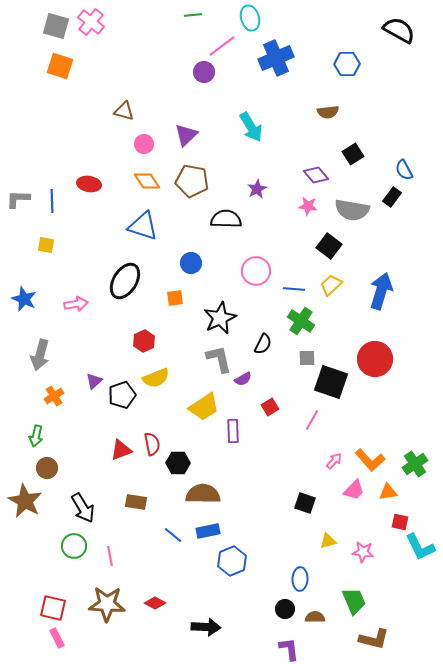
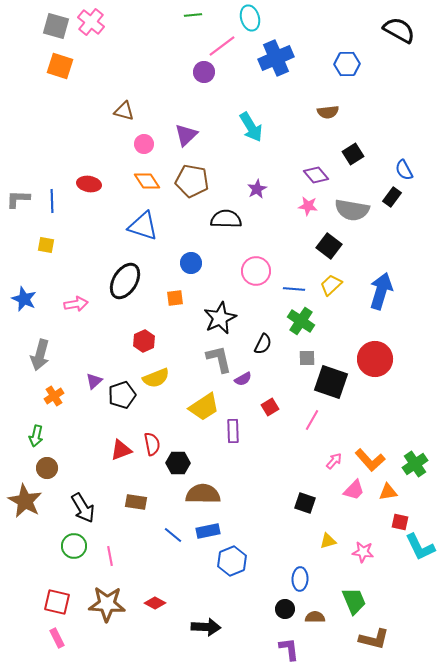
red square at (53, 608): moved 4 px right, 6 px up
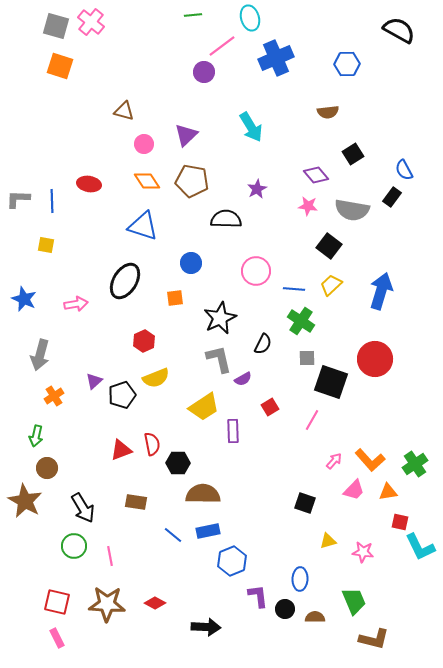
purple L-shape at (289, 649): moved 31 px left, 53 px up
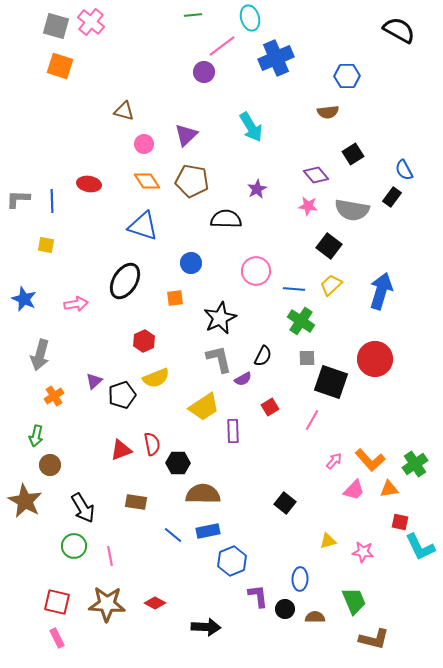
blue hexagon at (347, 64): moved 12 px down
black semicircle at (263, 344): moved 12 px down
brown circle at (47, 468): moved 3 px right, 3 px up
orange triangle at (388, 492): moved 1 px right, 3 px up
black square at (305, 503): moved 20 px left; rotated 20 degrees clockwise
